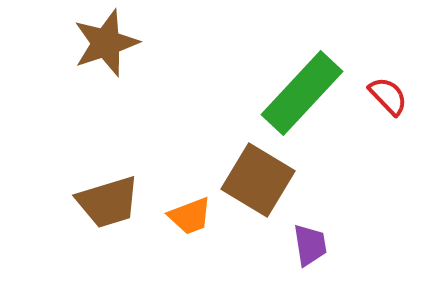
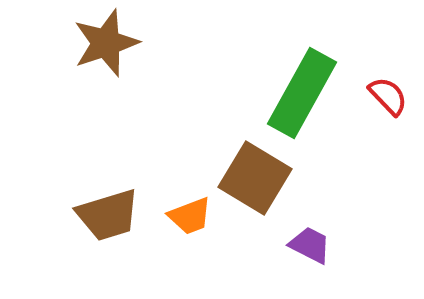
green rectangle: rotated 14 degrees counterclockwise
brown square: moved 3 px left, 2 px up
brown trapezoid: moved 13 px down
purple trapezoid: rotated 54 degrees counterclockwise
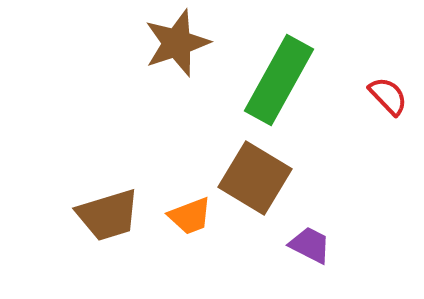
brown star: moved 71 px right
green rectangle: moved 23 px left, 13 px up
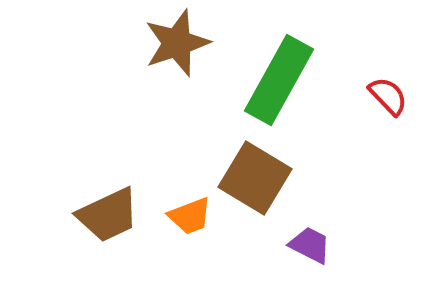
brown trapezoid: rotated 8 degrees counterclockwise
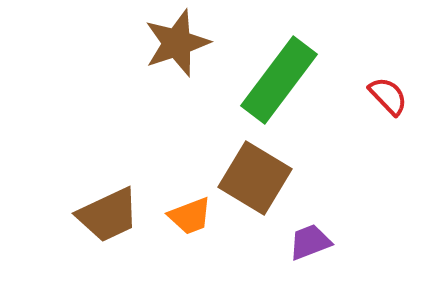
green rectangle: rotated 8 degrees clockwise
purple trapezoid: moved 3 px up; rotated 48 degrees counterclockwise
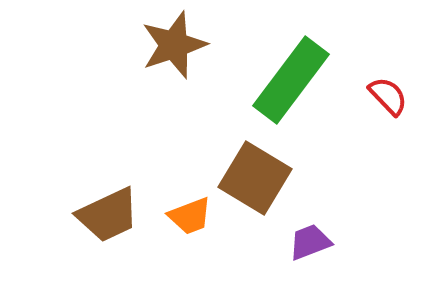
brown star: moved 3 px left, 2 px down
green rectangle: moved 12 px right
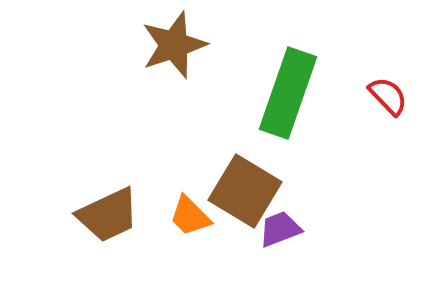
green rectangle: moved 3 px left, 13 px down; rotated 18 degrees counterclockwise
brown square: moved 10 px left, 13 px down
orange trapezoid: rotated 66 degrees clockwise
purple trapezoid: moved 30 px left, 13 px up
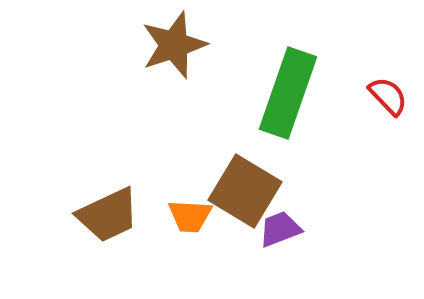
orange trapezoid: rotated 42 degrees counterclockwise
